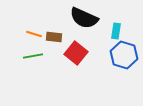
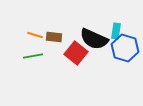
black semicircle: moved 10 px right, 21 px down
orange line: moved 1 px right, 1 px down
blue hexagon: moved 1 px right, 7 px up
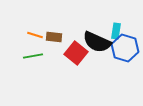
black semicircle: moved 3 px right, 3 px down
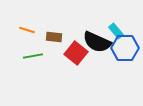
cyan rectangle: rotated 49 degrees counterclockwise
orange line: moved 8 px left, 5 px up
blue hexagon: rotated 16 degrees counterclockwise
